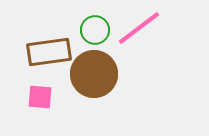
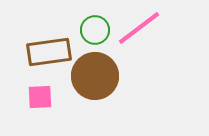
brown circle: moved 1 px right, 2 px down
pink square: rotated 8 degrees counterclockwise
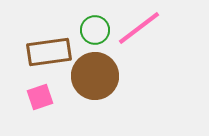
pink square: rotated 16 degrees counterclockwise
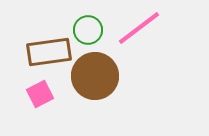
green circle: moved 7 px left
pink square: moved 3 px up; rotated 8 degrees counterclockwise
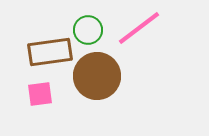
brown rectangle: moved 1 px right
brown circle: moved 2 px right
pink square: rotated 20 degrees clockwise
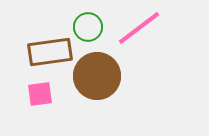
green circle: moved 3 px up
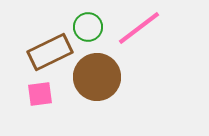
brown rectangle: rotated 18 degrees counterclockwise
brown circle: moved 1 px down
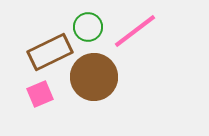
pink line: moved 4 px left, 3 px down
brown circle: moved 3 px left
pink square: rotated 16 degrees counterclockwise
